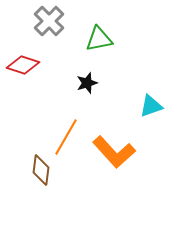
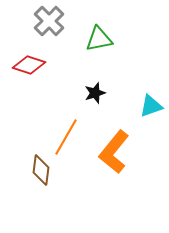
red diamond: moved 6 px right
black star: moved 8 px right, 10 px down
orange L-shape: rotated 81 degrees clockwise
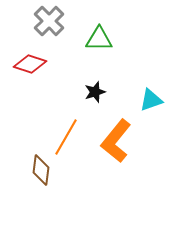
green triangle: rotated 12 degrees clockwise
red diamond: moved 1 px right, 1 px up
black star: moved 1 px up
cyan triangle: moved 6 px up
orange L-shape: moved 2 px right, 11 px up
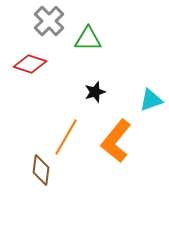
green triangle: moved 11 px left
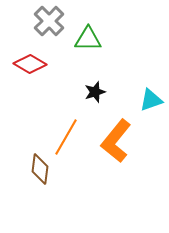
red diamond: rotated 12 degrees clockwise
brown diamond: moved 1 px left, 1 px up
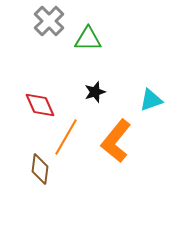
red diamond: moved 10 px right, 41 px down; rotated 36 degrees clockwise
